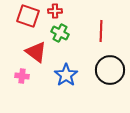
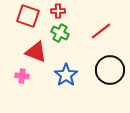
red cross: moved 3 px right
red line: rotated 50 degrees clockwise
red triangle: rotated 15 degrees counterclockwise
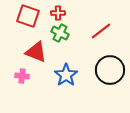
red cross: moved 2 px down
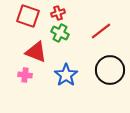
red cross: rotated 16 degrees counterclockwise
pink cross: moved 3 px right, 1 px up
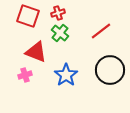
green cross: rotated 12 degrees clockwise
pink cross: rotated 24 degrees counterclockwise
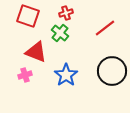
red cross: moved 8 px right
red line: moved 4 px right, 3 px up
black circle: moved 2 px right, 1 px down
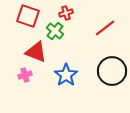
green cross: moved 5 px left, 2 px up
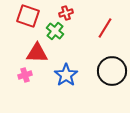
red line: rotated 20 degrees counterclockwise
red triangle: moved 1 px right, 1 px down; rotated 20 degrees counterclockwise
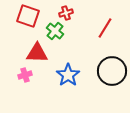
blue star: moved 2 px right
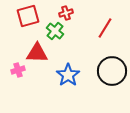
red square: rotated 35 degrees counterclockwise
pink cross: moved 7 px left, 5 px up
